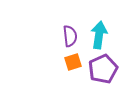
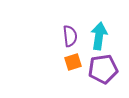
cyan arrow: moved 1 px down
purple pentagon: rotated 16 degrees clockwise
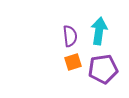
cyan arrow: moved 5 px up
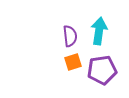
purple pentagon: moved 1 px left, 1 px down
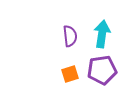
cyan arrow: moved 3 px right, 3 px down
orange square: moved 3 px left, 12 px down
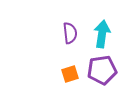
purple semicircle: moved 3 px up
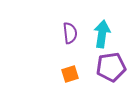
purple pentagon: moved 9 px right, 3 px up
